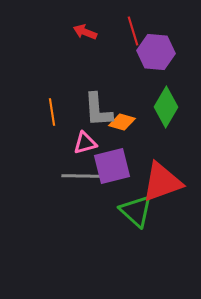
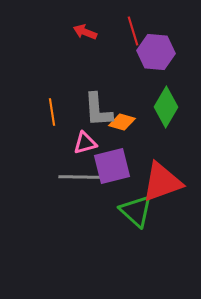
gray line: moved 3 px left, 1 px down
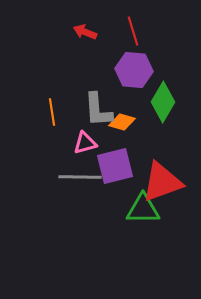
purple hexagon: moved 22 px left, 18 px down
green diamond: moved 3 px left, 5 px up
purple square: moved 3 px right
green triangle: moved 7 px right, 2 px up; rotated 42 degrees counterclockwise
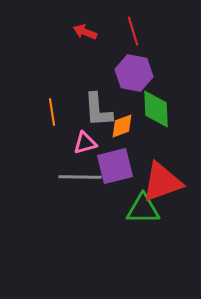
purple hexagon: moved 3 px down; rotated 6 degrees clockwise
green diamond: moved 7 px left, 7 px down; rotated 33 degrees counterclockwise
orange diamond: moved 4 px down; rotated 36 degrees counterclockwise
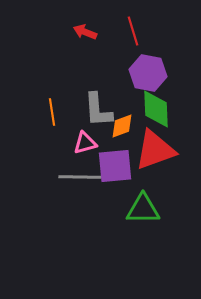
purple hexagon: moved 14 px right
purple square: rotated 9 degrees clockwise
red triangle: moved 7 px left, 32 px up
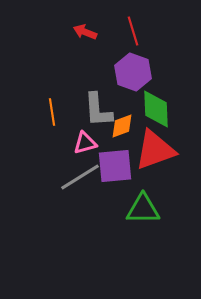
purple hexagon: moved 15 px left, 1 px up; rotated 9 degrees clockwise
gray line: rotated 33 degrees counterclockwise
